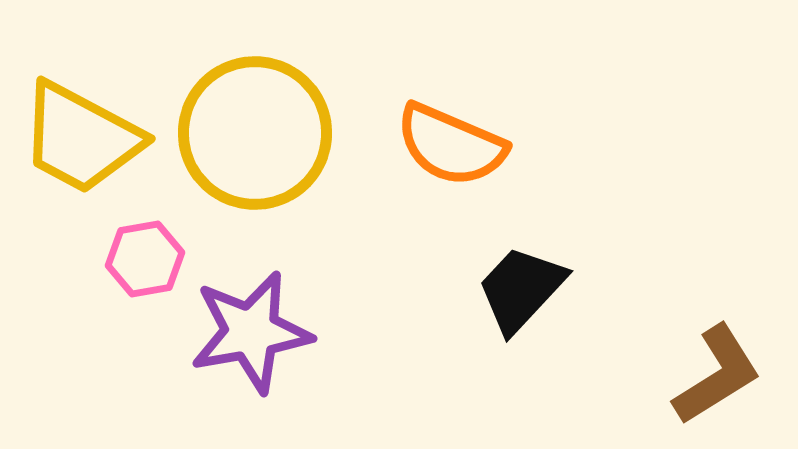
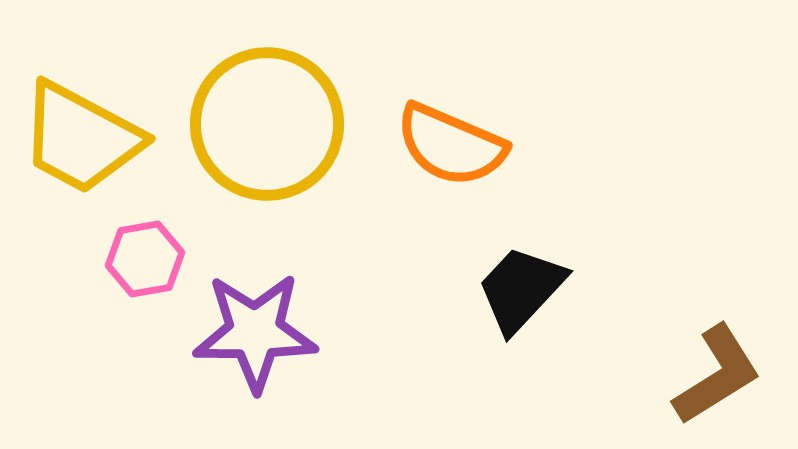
yellow circle: moved 12 px right, 9 px up
purple star: moved 4 px right; rotated 10 degrees clockwise
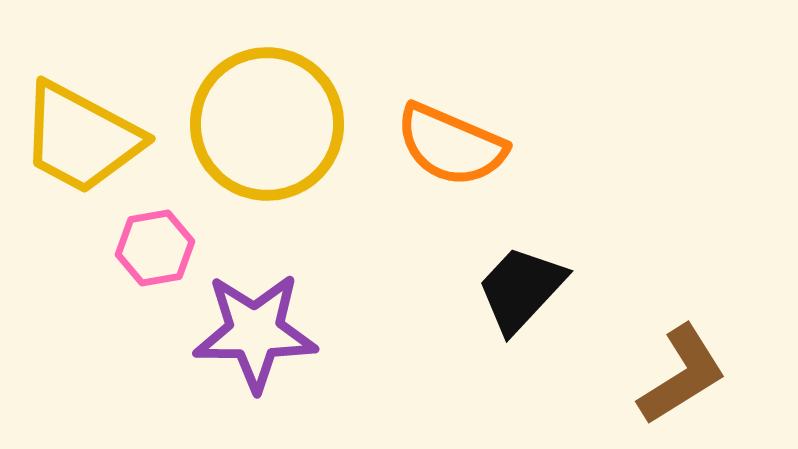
pink hexagon: moved 10 px right, 11 px up
brown L-shape: moved 35 px left
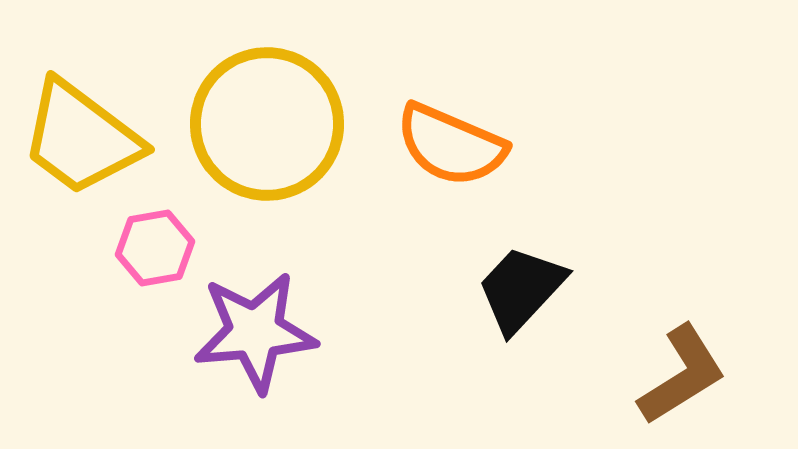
yellow trapezoid: rotated 9 degrees clockwise
purple star: rotated 5 degrees counterclockwise
